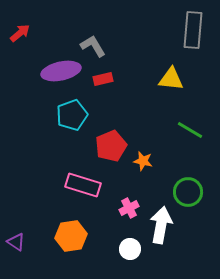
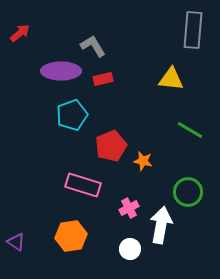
purple ellipse: rotated 12 degrees clockwise
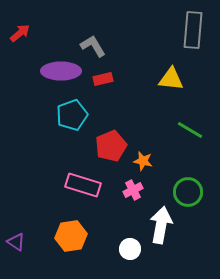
pink cross: moved 4 px right, 18 px up
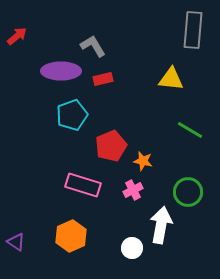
red arrow: moved 3 px left, 3 px down
orange hexagon: rotated 16 degrees counterclockwise
white circle: moved 2 px right, 1 px up
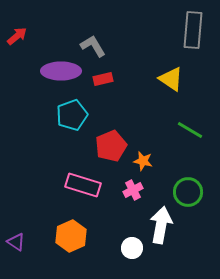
yellow triangle: rotated 28 degrees clockwise
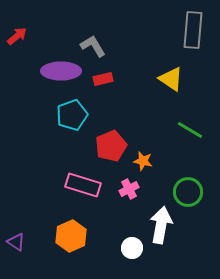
pink cross: moved 4 px left, 1 px up
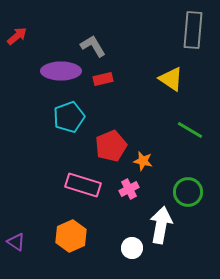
cyan pentagon: moved 3 px left, 2 px down
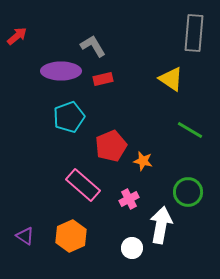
gray rectangle: moved 1 px right, 3 px down
pink rectangle: rotated 24 degrees clockwise
pink cross: moved 10 px down
purple triangle: moved 9 px right, 6 px up
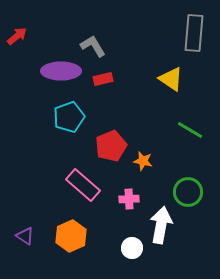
pink cross: rotated 24 degrees clockwise
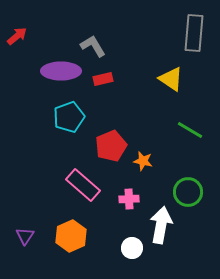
purple triangle: rotated 30 degrees clockwise
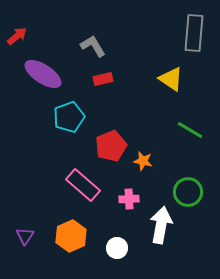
purple ellipse: moved 18 px left, 3 px down; rotated 33 degrees clockwise
white circle: moved 15 px left
